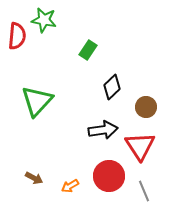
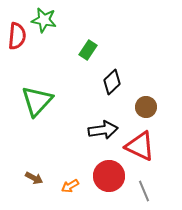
black diamond: moved 5 px up
red triangle: rotated 32 degrees counterclockwise
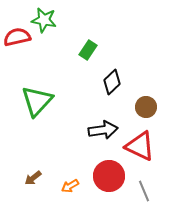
red semicircle: moved 1 px down; rotated 108 degrees counterclockwise
brown arrow: moved 1 px left; rotated 114 degrees clockwise
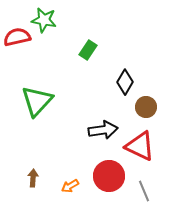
black diamond: moved 13 px right; rotated 15 degrees counterclockwise
brown arrow: rotated 132 degrees clockwise
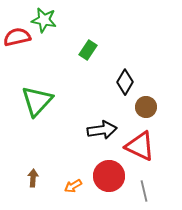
black arrow: moved 1 px left
orange arrow: moved 3 px right
gray line: rotated 10 degrees clockwise
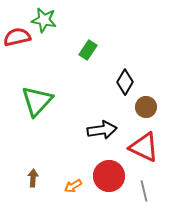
red triangle: moved 4 px right, 1 px down
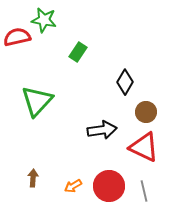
green rectangle: moved 10 px left, 2 px down
brown circle: moved 5 px down
red circle: moved 10 px down
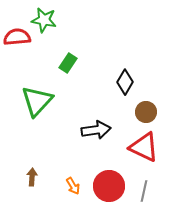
red semicircle: rotated 8 degrees clockwise
green rectangle: moved 10 px left, 11 px down
black arrow: moved 6 px left
brown arrow: moved 1 px left, 1 px up
orange arrow: rotated 90 degrees counterclockwise
gray line: rotated 25 degrees clockwise
